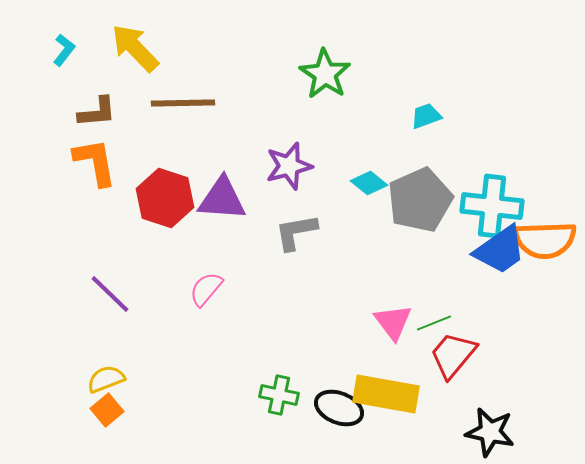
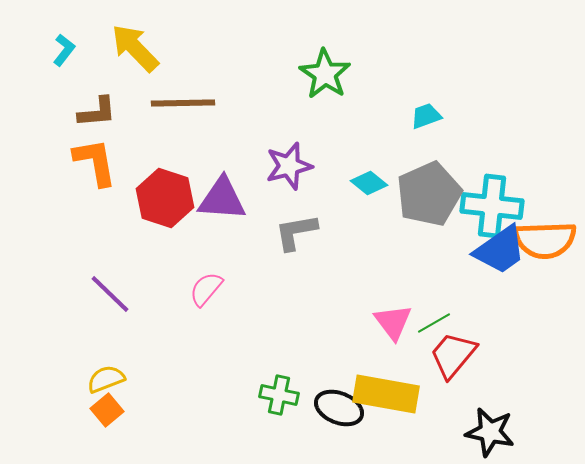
gray pentagon: moved 9 px right, 6 px up
green line: rotated 8 degrees counterclockwise
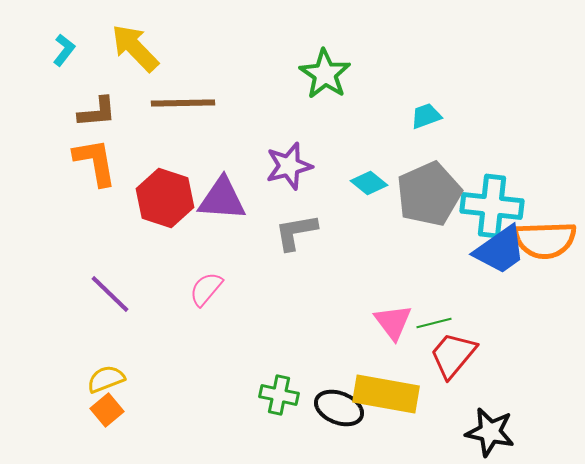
green line: rotated 16 degrees clockwise
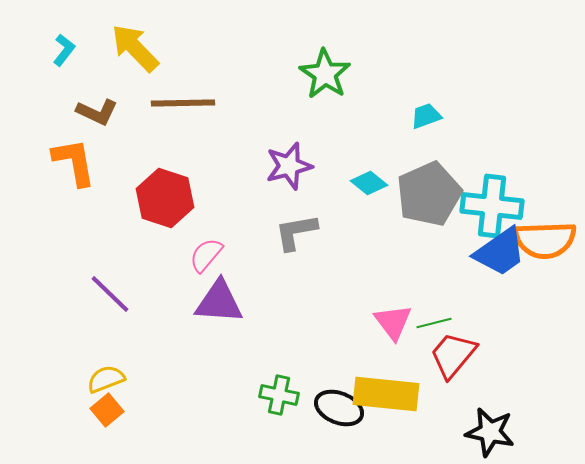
brown L-shape: rotated 30 degrees clockwise
orange L-shape: moved 21 px left
purple triangle: moved 3 px left, 103 px down
blue trapezoid: moved 2 px down
pink semicircle: moved 34 px up
yellow rectangle: rotated 4 degrees counterclockwise
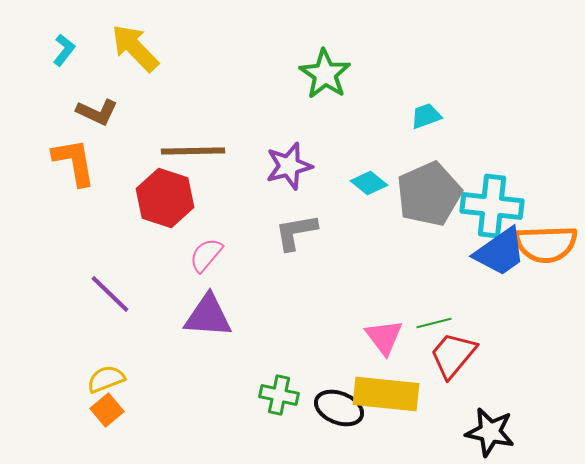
brown line: moved 10 px right, 48 px down
orange semicircle: moved 1 px right, 4 px down
purple triangle: moved 11 px left, 14 px down
pink triangle: moved 9 px left, 15 px down
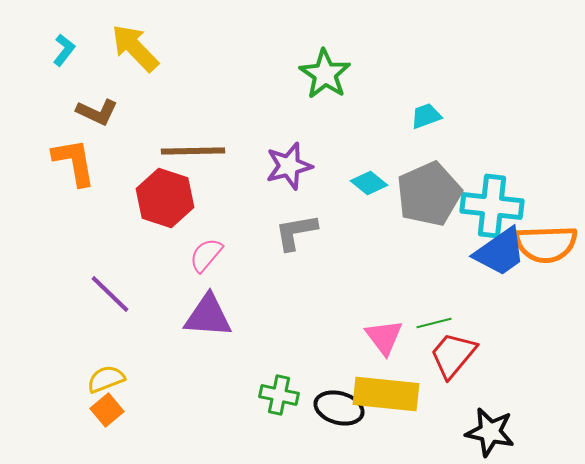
black ellipse: rotated 6 degrees counterclockwise
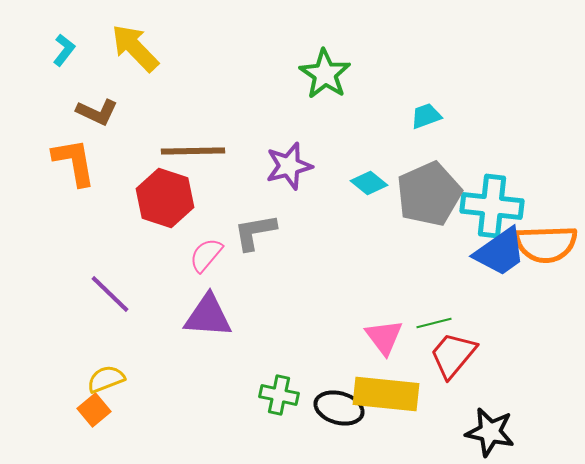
gray L-shape: moved 41 px left
orange square: moved 13 px left
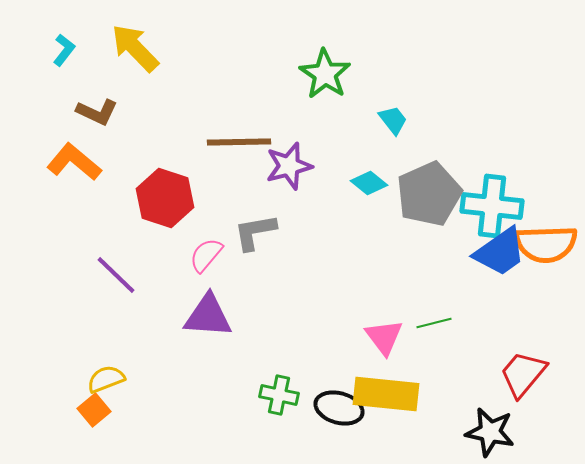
cyan trapezoid: moved 33 px left, 4 px down; rotated 72 degrees clockwise
brown line: moved 46 px right, 9 px up
orange L-shape: rotated 40 degrees counterclockwise
purple line: moved 6 px right, 19 px up
red trapezoid: moved 70 px right, 19 px down
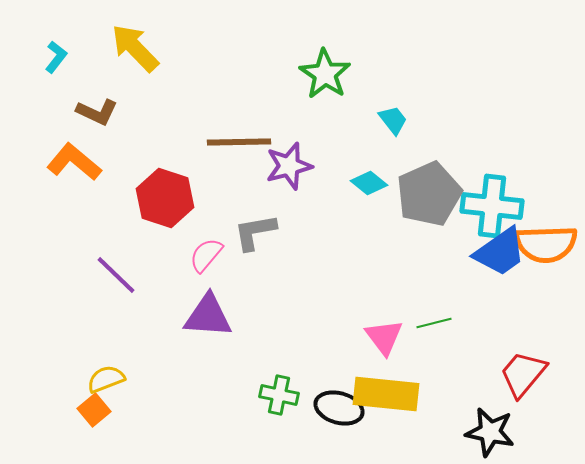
cyan L-shape: moved 8 px left, 7 px down
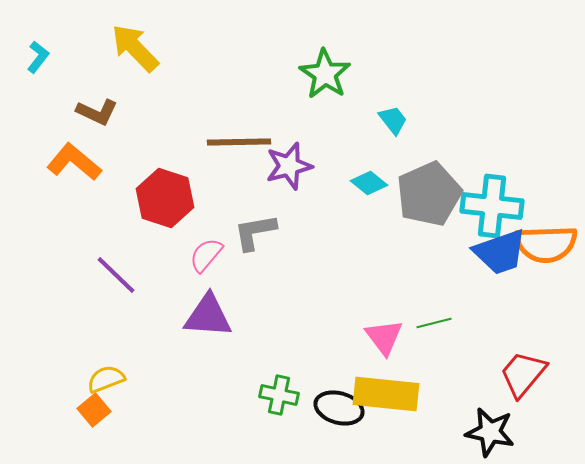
cyan L-shape: moved 18 px left
blue trapezoid: rotated 16 degrees clockwise
